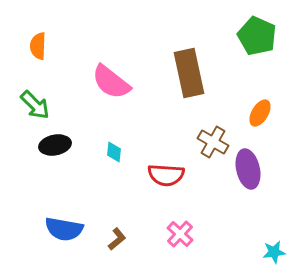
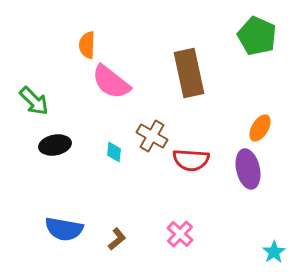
orange semicircle: moved 49 px right, 1 px up
green arrow: moved 1 px left, 4 px up
orange ellipse: moved 15 px down
brown cross: moved 61 px left, 6 px up
red semicircle: moved 25 px right, 15 px up
cyan star: rotated 25 degrees counterclockwise
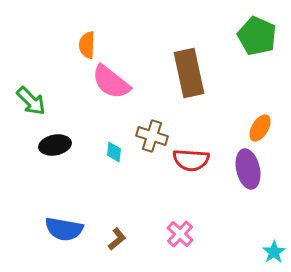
green arrow: moved 3 px left
brown cross: rotated 12 degrees counterclockwise
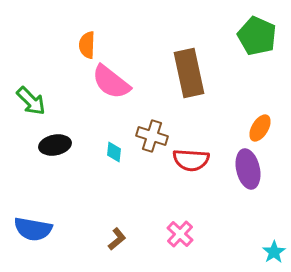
blue semicircle: moved 31 px left
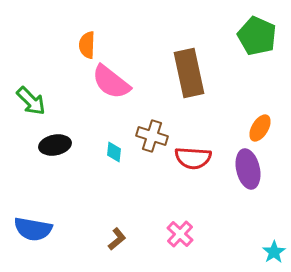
red semicircle: moved 2 px right, 2 px up
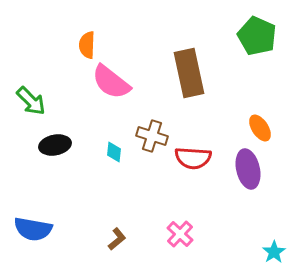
orange ellipse: rotated 64 degrees counterclockwise
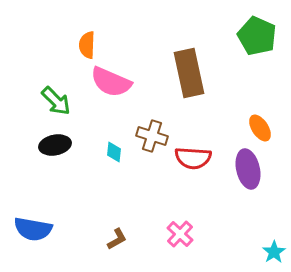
pink semicircle: rotated 15 degrees counterclockwise
green arrow: moved 25 px right
brown L-shape: rotated 10 degrees clockwise
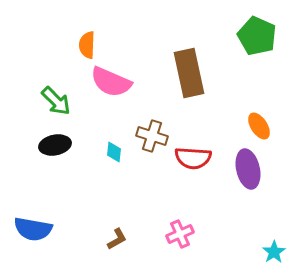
orange ellipse: moved 1 px left, 2 px up
pink cross: rotated 24 degrees clockwise
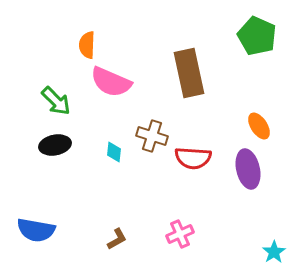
blue semicircle: moved 3 px right, 1 px down
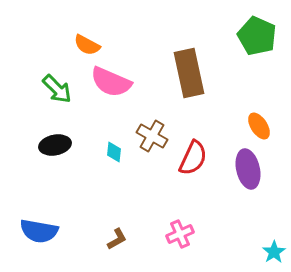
orange semicircle: rotated 64 degrees counterclockwise
green arrow: moved 1 px right, 12 px up
brown cross: rotated 12 degrees clockwise
red semicircle: rotated 69 degrees counterclockwise
blue semicircle: moved 3 px right, 1 px down
